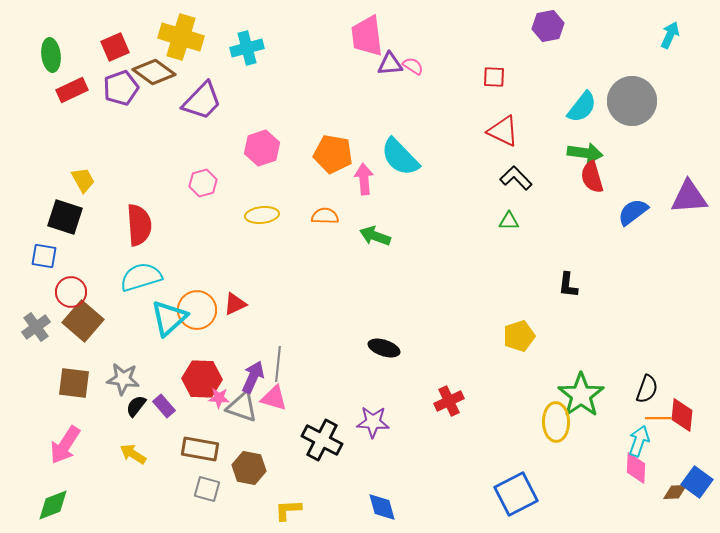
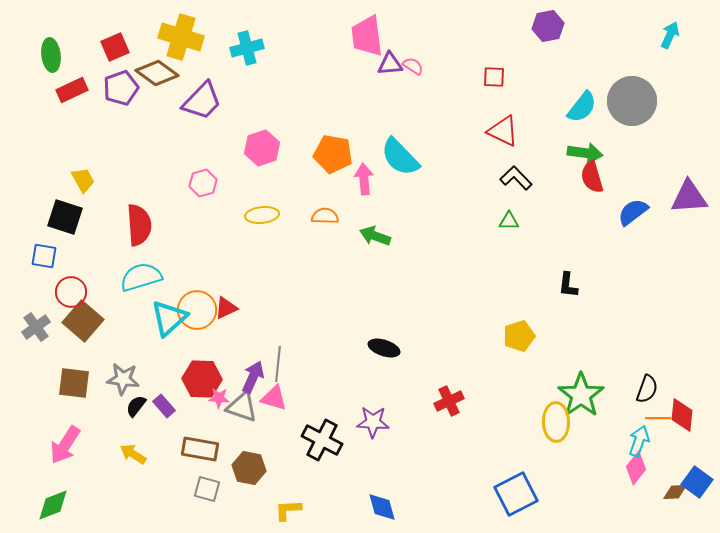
brown diamond at (154, 72): moved 3 px right, 1 px down
red triangle at (235, 304): moved 9 px left, 4 px down
pink diamond at (636, 468): rotated 36 degrees clockwise
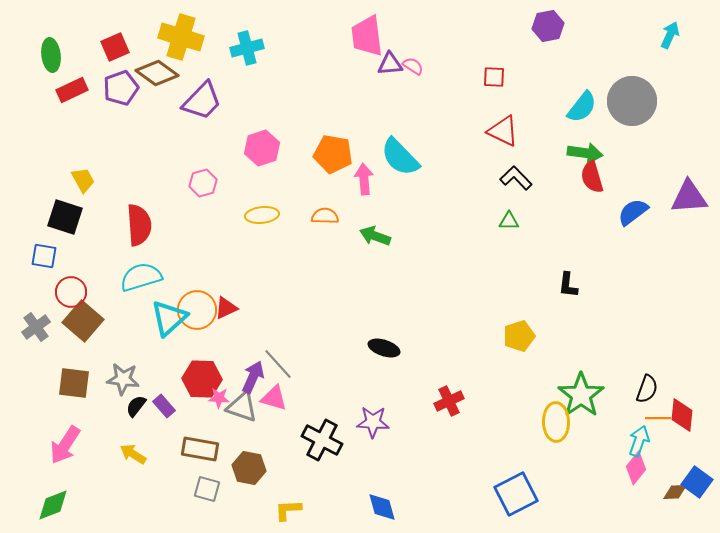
gray line at (278, 364): rotated 48 degrees counterclockwise
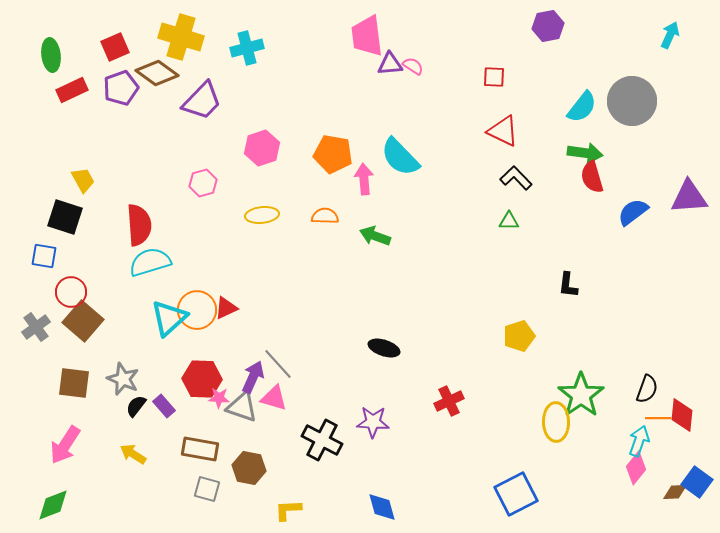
cyan semicircle at (141, 277): moved 9 px right, 15 px up
gray star at (123, 379): rotated 16 degrees clockwise
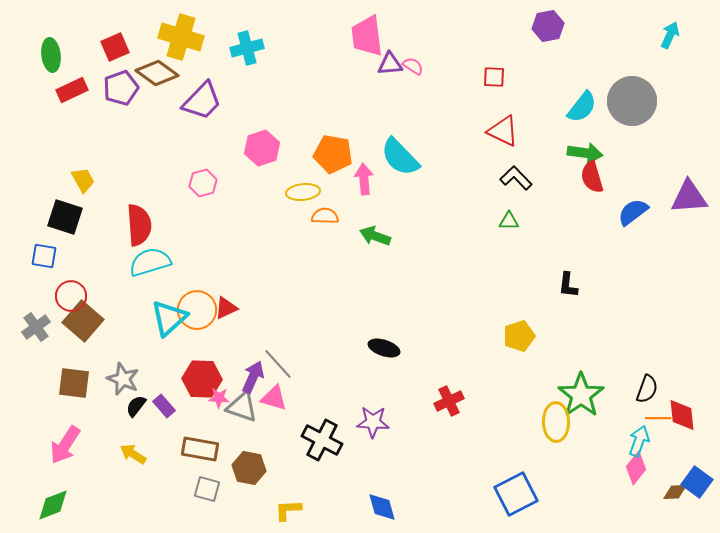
yellow ellipse at (262, 215): moved 41 px right, 23 px up
red circle at (71, 292): moved 4 px down
red diamond at (682, 415): rotated 12 degrees counterclockwise
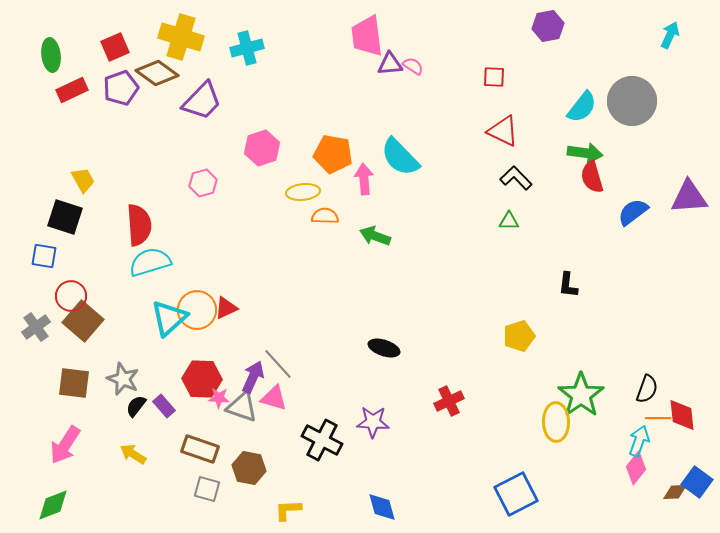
brown rectangle at (200, 449): rotated 9 degrees clockwise
